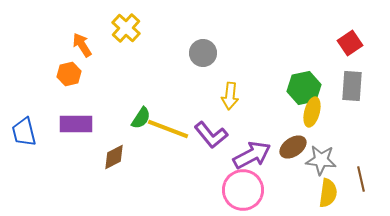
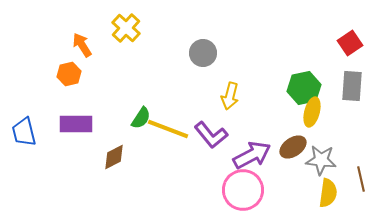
yellow arrow: rotated 8 degrees clockwise
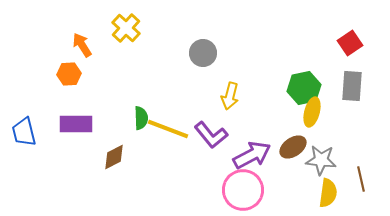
orange hexagon: rotated 10 degrees clockwise
green semicircle: rotated 35 degrees counterclockwise
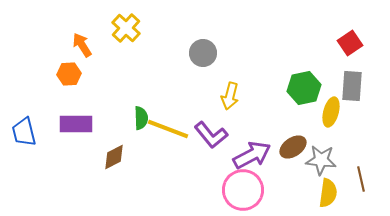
yellow ellipse: moved 19 px right
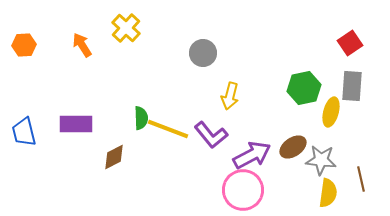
orange hexagon: moved 45 px left, 29 px up
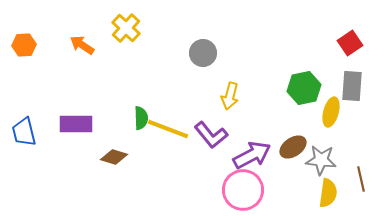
orange arrow: rotated 25 degrees counterclockwise
brown diamond: rotated 44 degrees clockwise
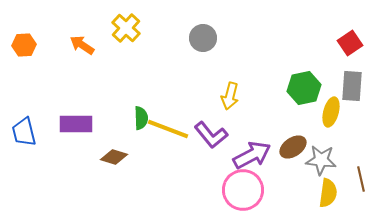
gray circle: moved 15 px up
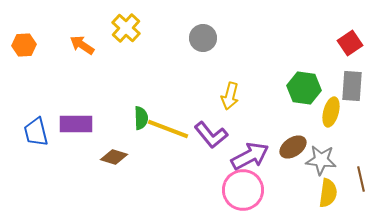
green hexagon: rotated 20 degrees clockwise
blue trapezoid: moved 12 px right
purple arrow: moved 2 px left, 1 px down
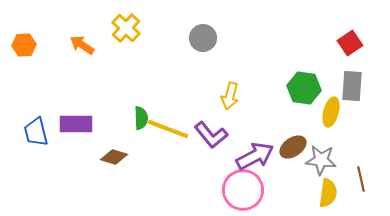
purple arrow: moved 5 px right
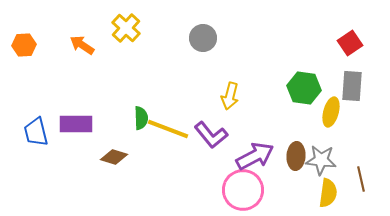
brown ellipse: moved 3 px right, 9 px down; rotated 52 degrees counterclockwise
